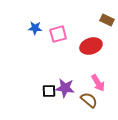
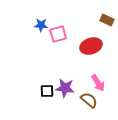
blue star: moved 6 px right, 3 px up
black square: moved 2 px left
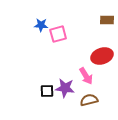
brown rectangle: rotated 24 degrees counterclockwise
red ellipse: moved 11 px right, 10 px down
pink arrow: moved 12 px left, 7 px up
brown semicircle: rotated 54 degrees counterclockwise
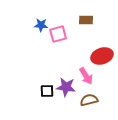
brown rectangle: moved 21 px left
purple star: moved 1 px right, 1 px up
